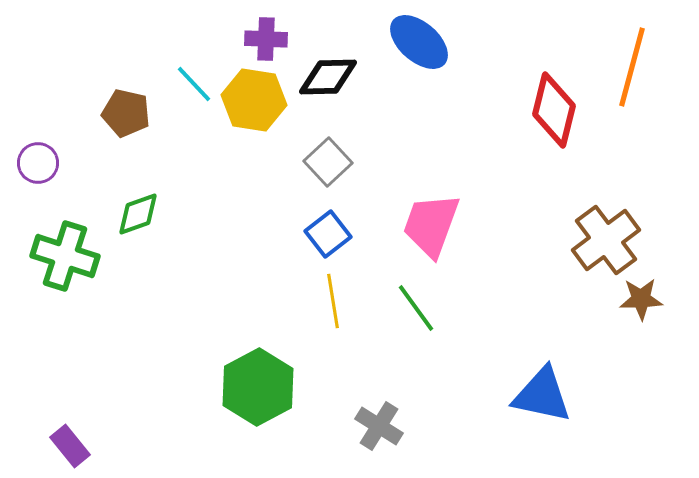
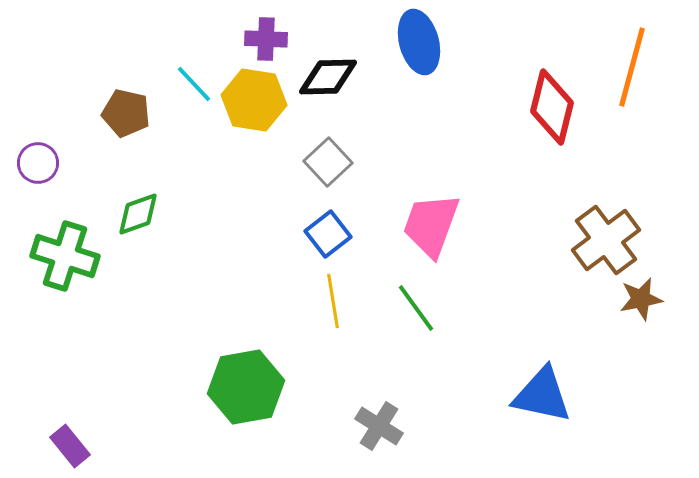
blue ellipse: rotated 34 degrees clockwise
red diamond: moved 2 px left, 3 px up
brown star: rotated 9 degrees counterclockwise
green hexagon: moved 12 px left; rotated 18 degrees clockwise
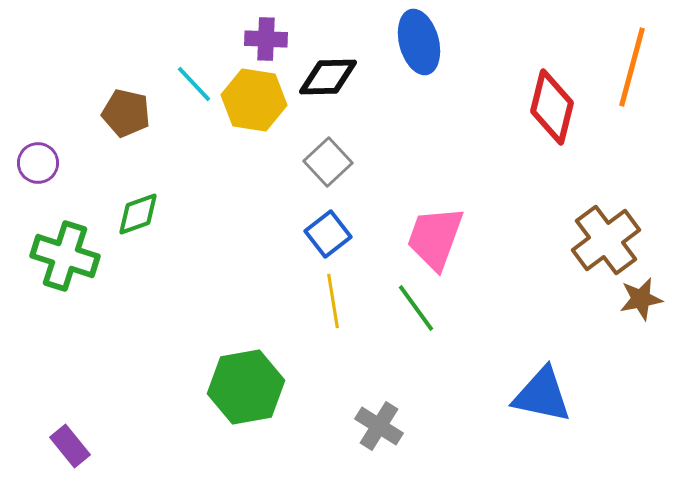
pink trapezoid: moved 4 px right, 13 px down
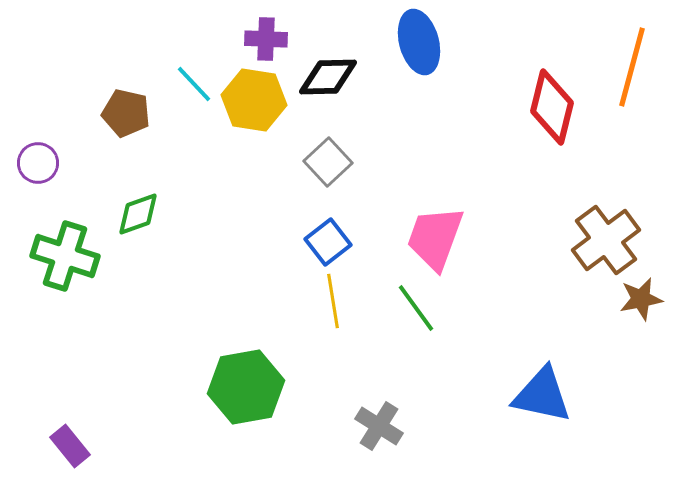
blue square: moved 8 px down
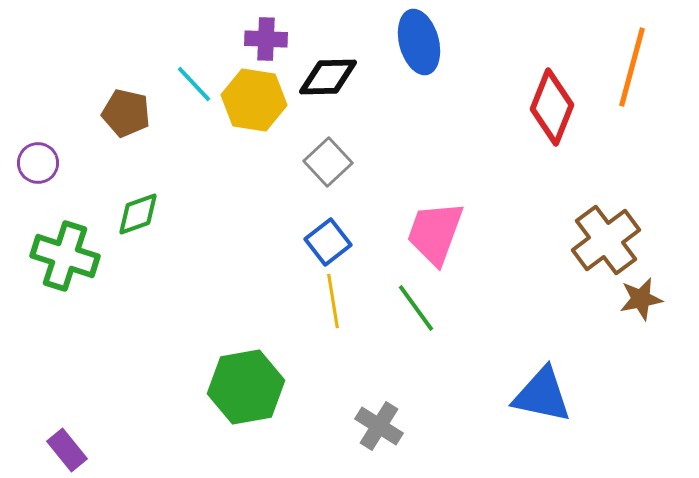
red diamond: rotated 8 degrees clockwise
pink trapezoid: moved 5 px up
purple rectangle: moved 3 px left, 4 px down
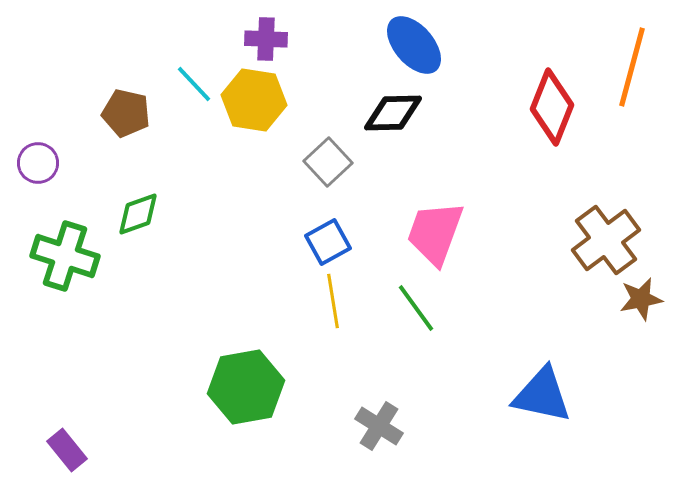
blue ellipse: moved 5 px left, 3 px down; rotated 26 degrees counterclockwise
black diamond: moved 65 px right, 36 px down
blue square: rotated 9 degrees clockwise
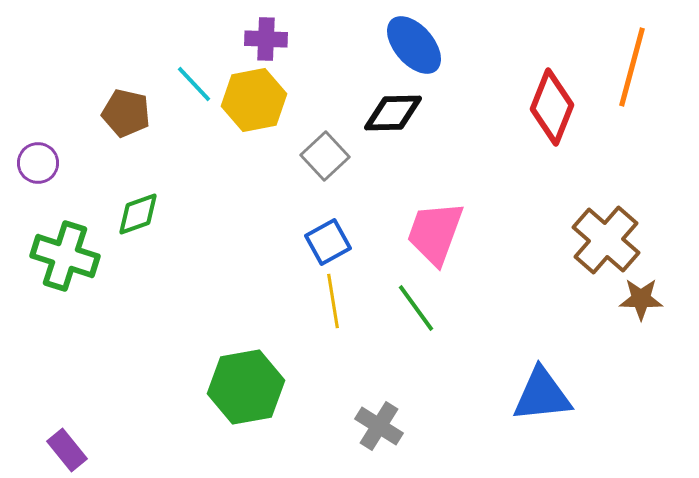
yellow hexagon: rotated 20 degrees counterclockwise
gray square: moved 3 px left, 6 px up
brown cross: rotated 12 degrees counterclockwise
brown star: rotated 12 degrees clockwise
blue triangle: rotated 18 degrees counterclockwise
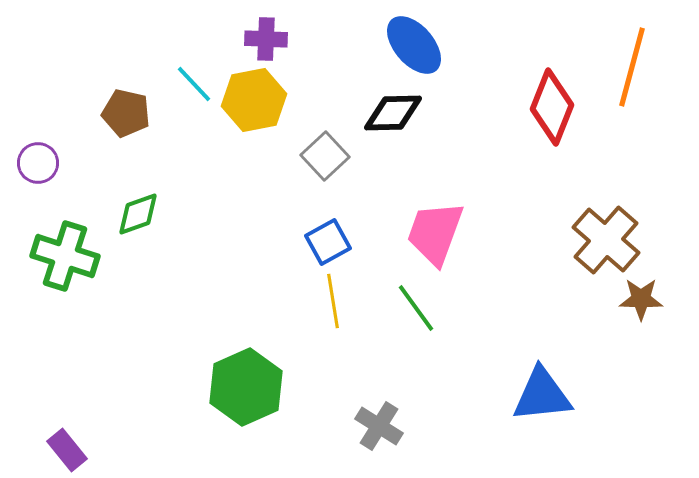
green hexagon: rotated 14 degrees counterclockwise
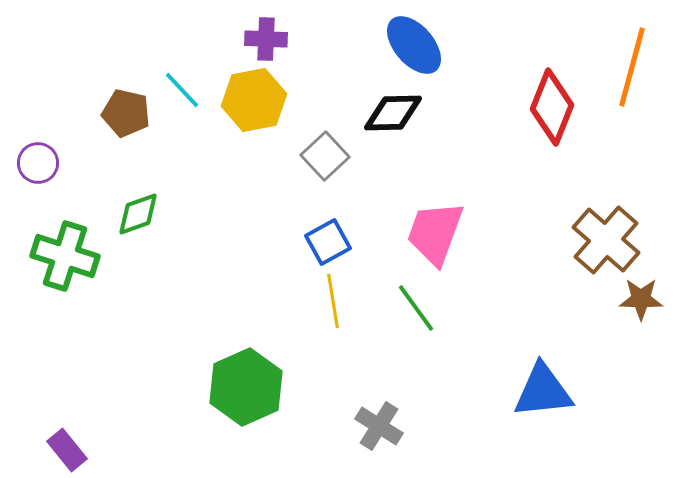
cyan line: moved 12 px left, 6 px down
blue triangle: moved 1 px right, 4 px up
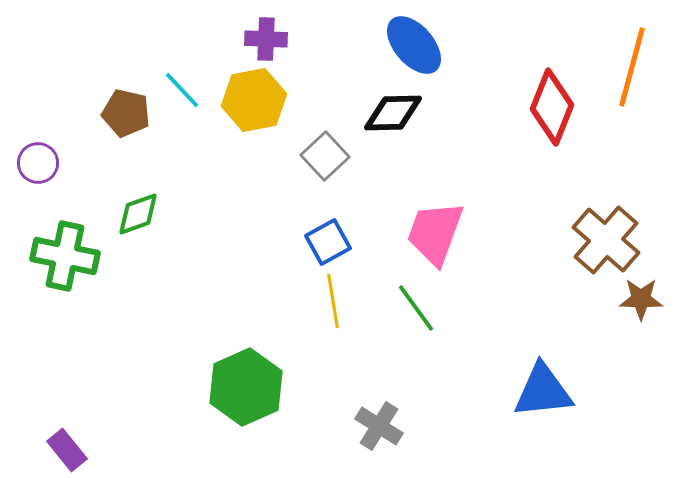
green cross: rotated 6 degrees counterclockwise
